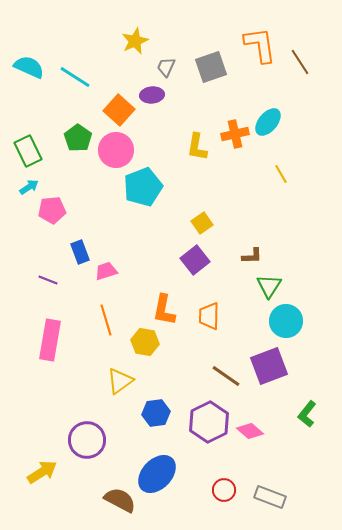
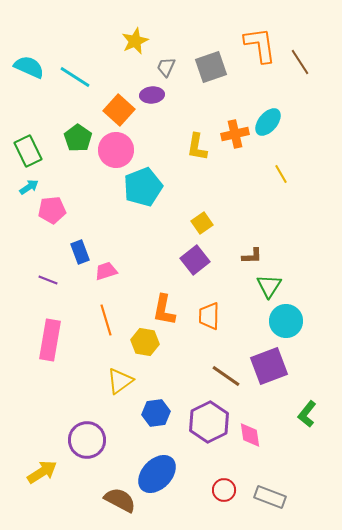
pink diamond at (250, 431): moved 4 px down; rotated 40 degrees clockwise
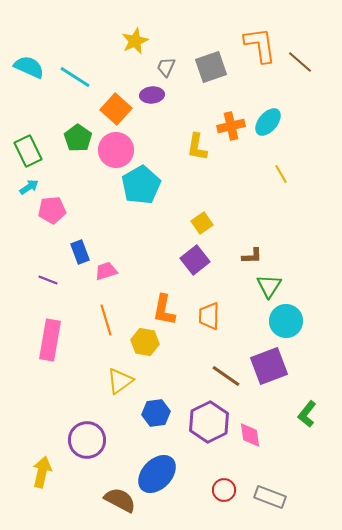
brown line at (300, 62): rotated 16 degrees counterclockwise
orange square at (119, 110): moved 3 px left, 1 px up
orange cross at (235, 134): moved 4 px left, 8 px up
cyan pentagon at (143, 187): moved 2 px left, 2 px up; rotated 9 degrees counterclockwise
yellow arrow at (42, 472): rotated 44 degrees counterclockwise
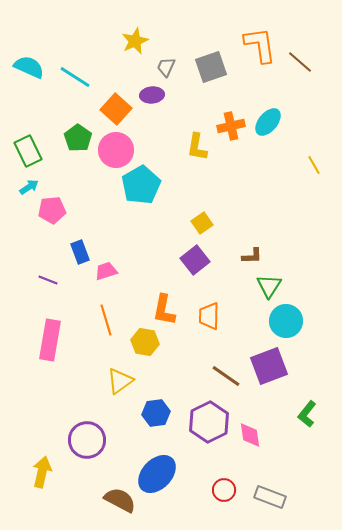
yellow line at (281, 174): moved 33 px right, 9 px up
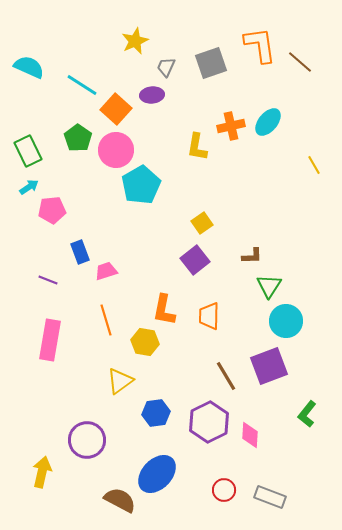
gray square at (211, 67): moved 4 px up
cyan line at (75, 77): moved 7 px right, 8 px down
brown line at (226, 376): rotated 24 degrees clockwise
pink diamond at (250, 435): rotated 12 degrees clockwise
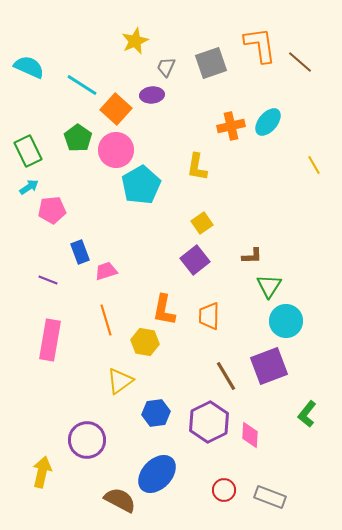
yellow L-shape at (197, 147): moved 20 px down
